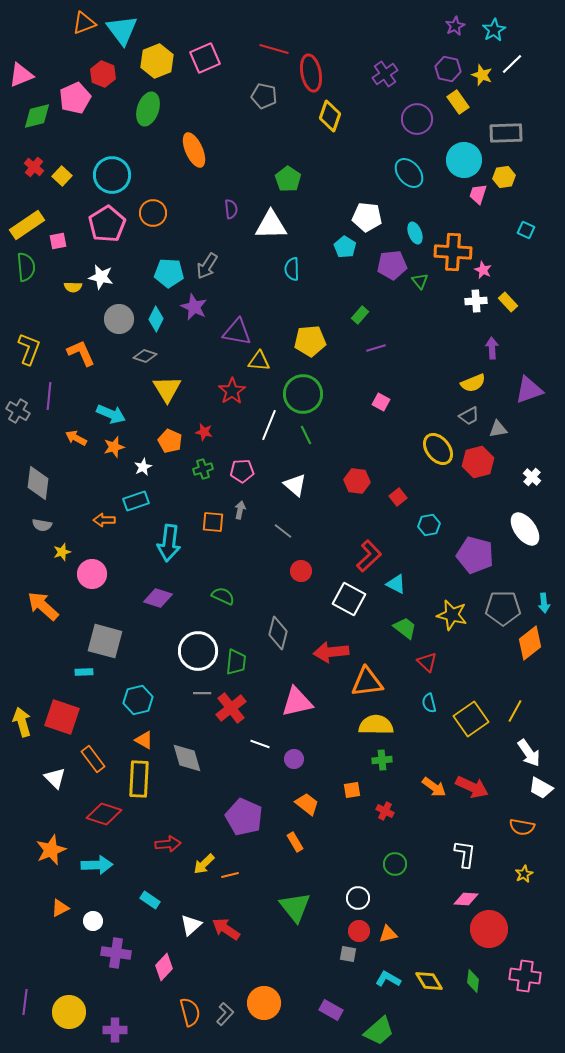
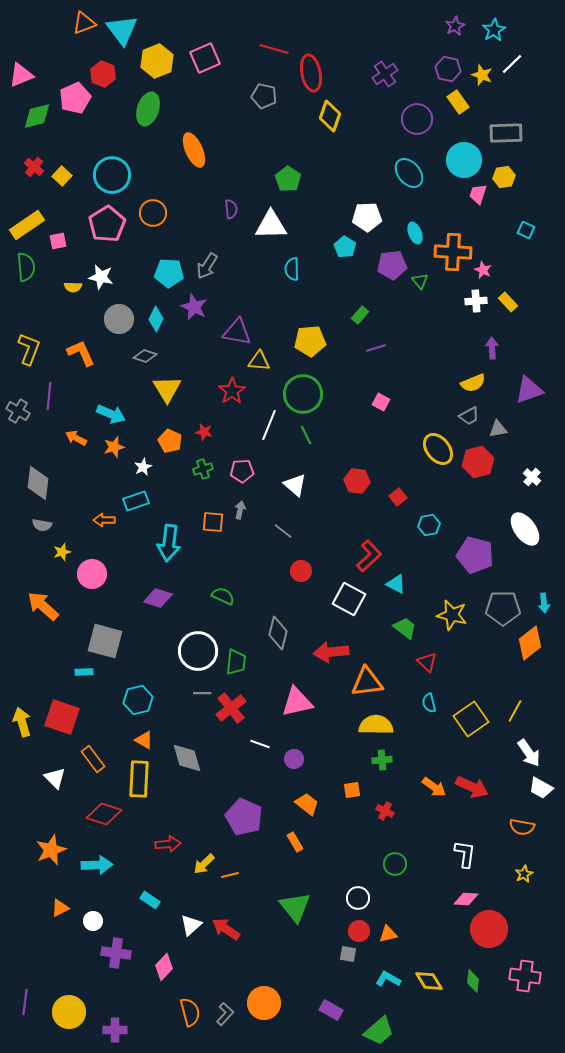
white pentagon at (367, 217): rotated 8 degrees counterclockwise
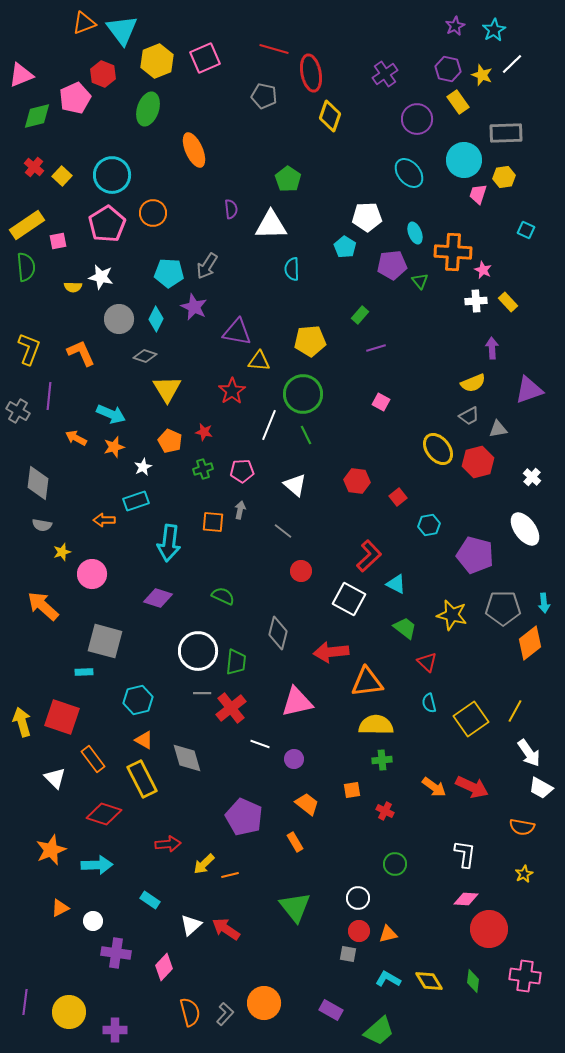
yellow rectangle at (139, 779): moved 3 px right; rotated 30 degrees counterclockwise
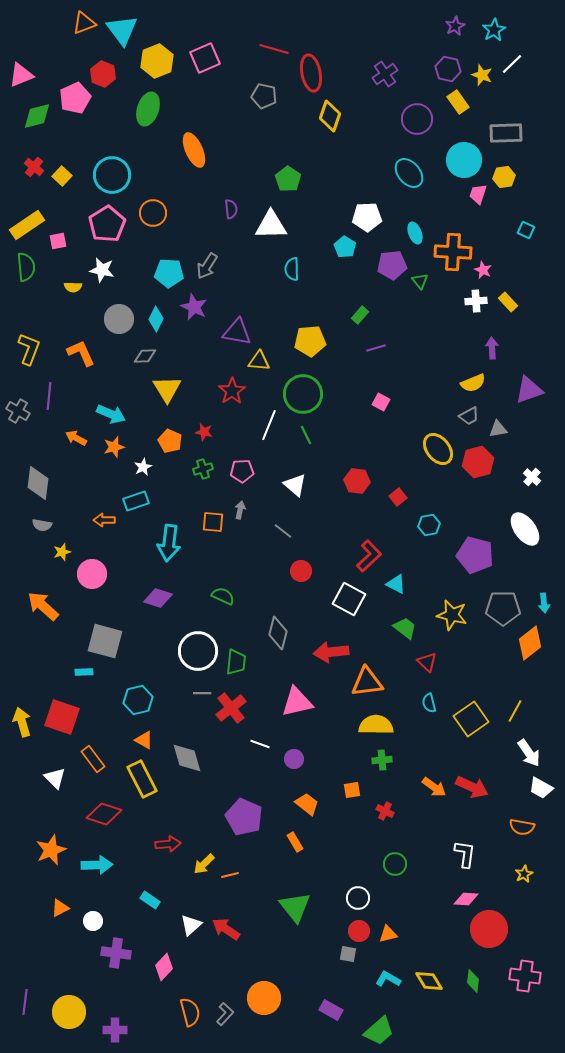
white star at (101, 277): moved 1 px right, 7 px up
gray diamond at (145, 356): rotated 20 degrees counterclockwise
orange circle at (264, 1003): moved 5 px up
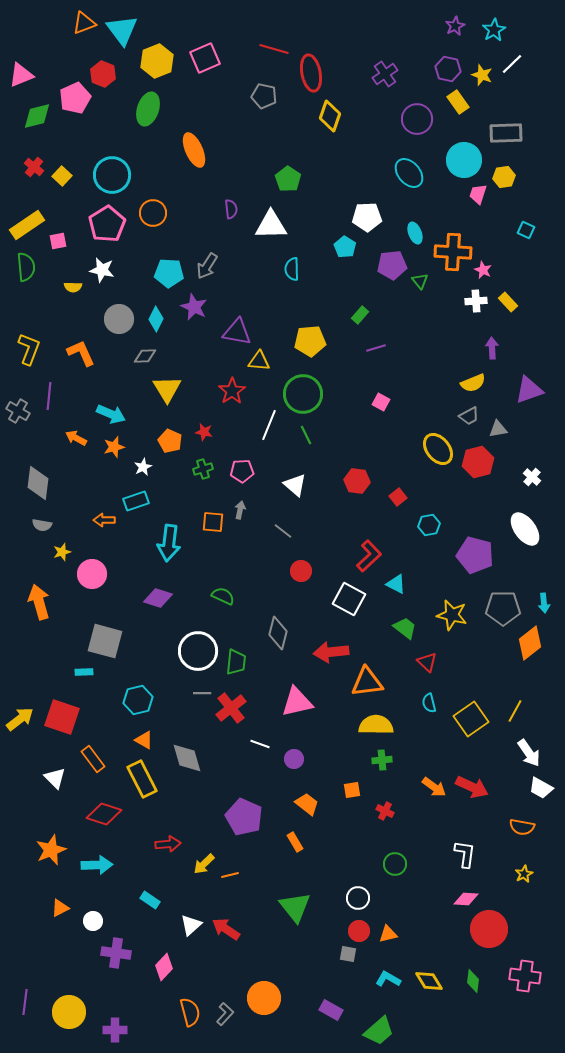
orange arrow at (43, 606): moved 4 px left, 4 px up; rotated 32 degrees clockwise
yellow arrow at (22, 722): moved 2 px left, 3 px up; rotated 68 degrees clockwise
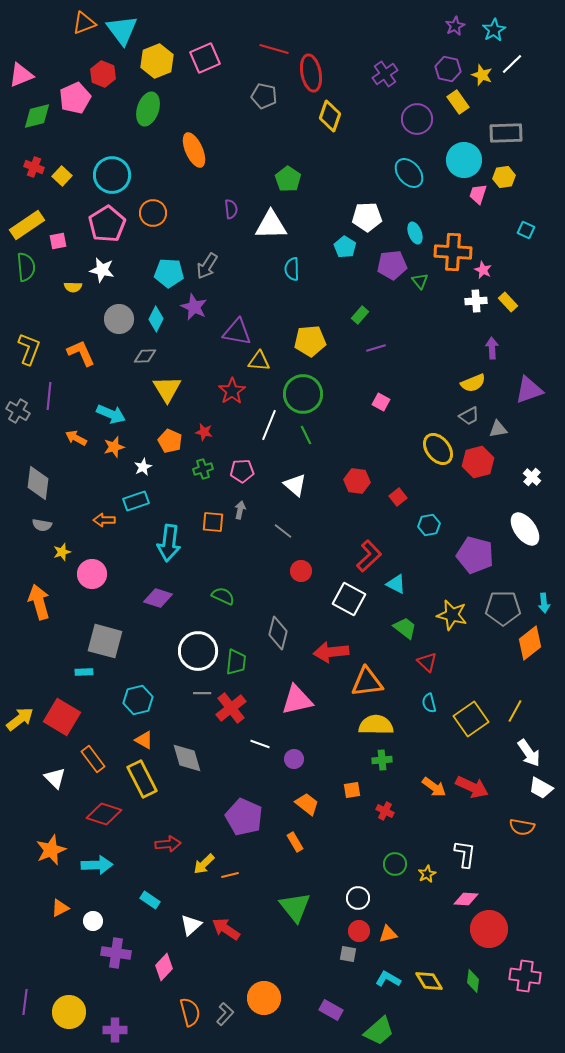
red cross at (34, 167): rotated 18 degrees counterclockwise
pink triangle at (297, 702): moved 2 px up
red square at (62, 717): rotated 12 degrees clockwise
yellow star at (524, 874): moved 97 px left
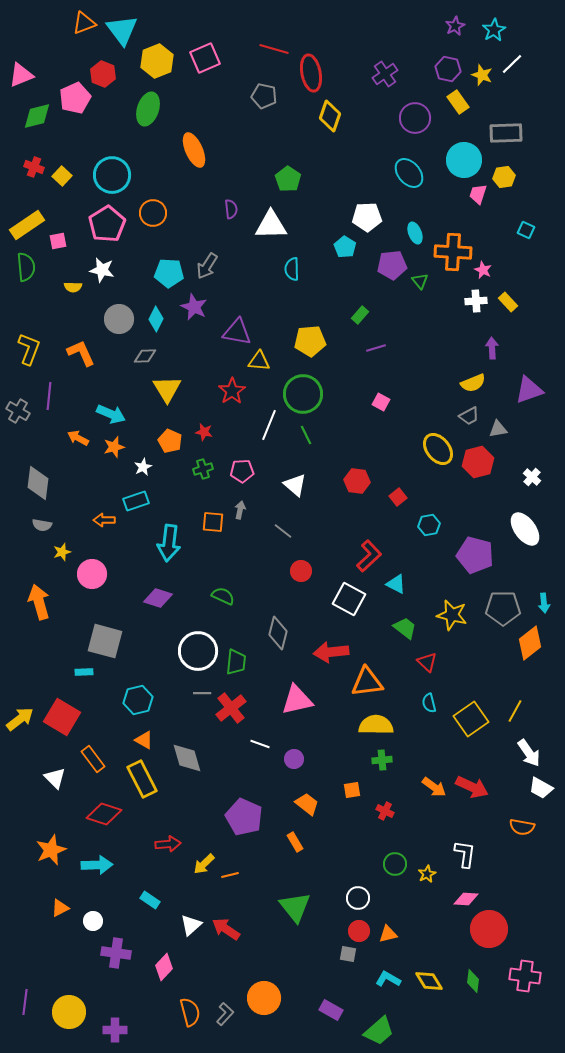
purple circle at (417, 119): moved 2 px left, 1 px up
orange arrow at (76, 438): moved 2 px right
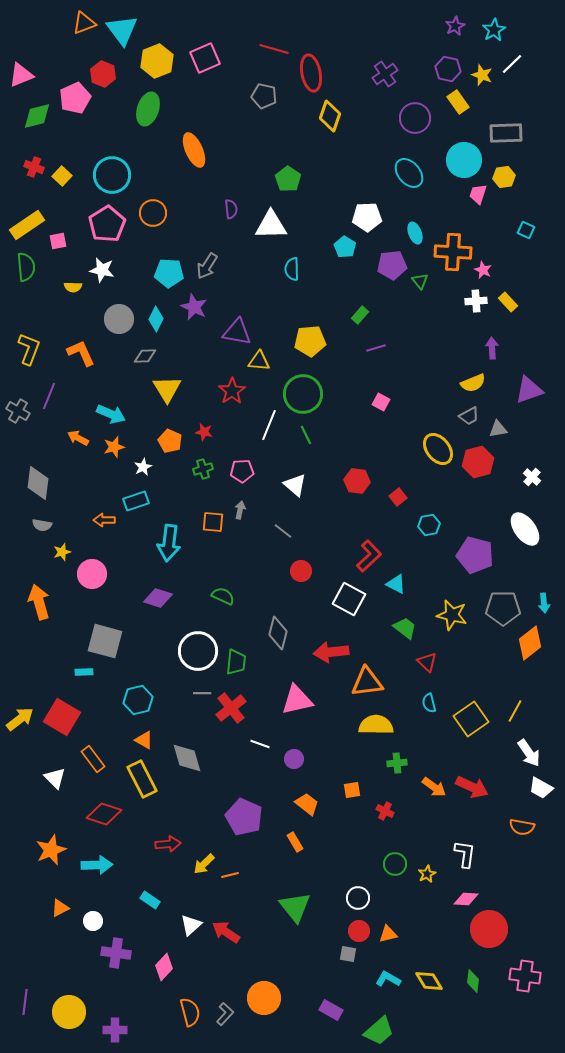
purple line at (49, 396): rotated 16 degrees clockwise
green cross at (382, 760): moved 15 px right, 3 px down
red arrow at (226, 929): moved 3 px down
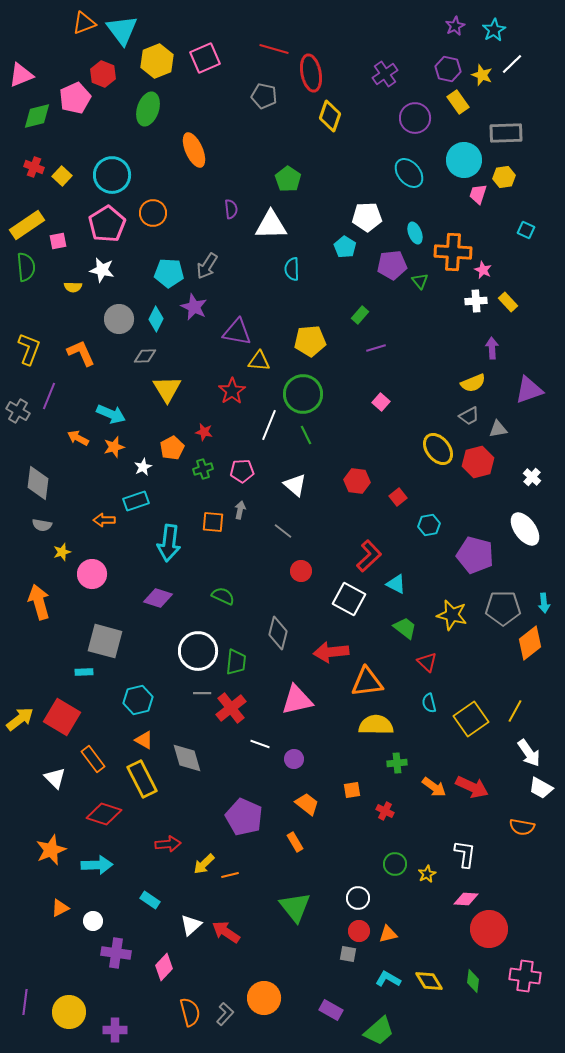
pink square at (381, 402): rotated 12 degrees clockwise
orange pentagon at (170, 441): moved 2 px right, 7 px down; rotated 20 degrees clockwise
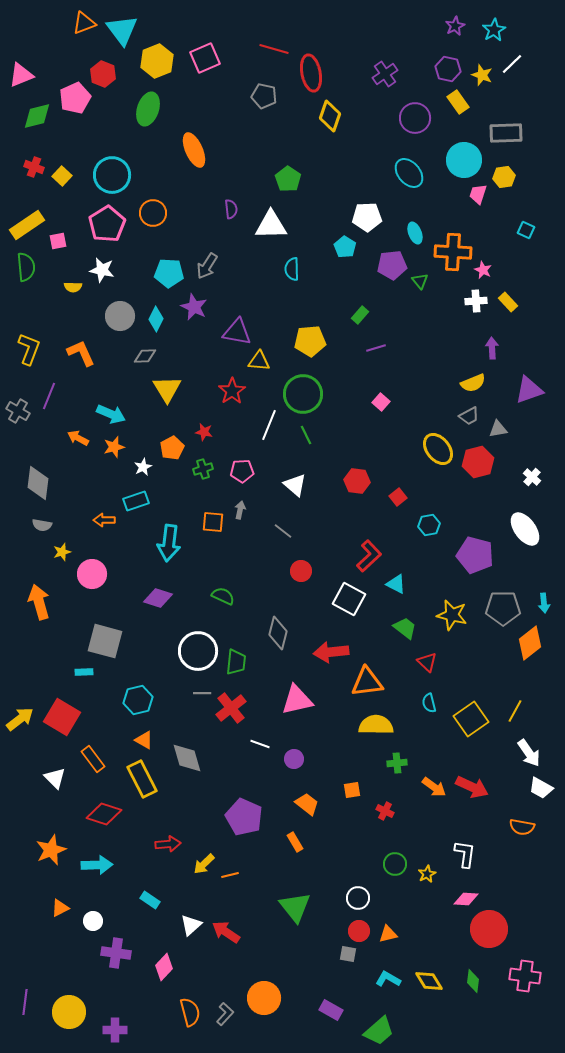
gray circle at (119, 319): moved 1 px right, 3 px up
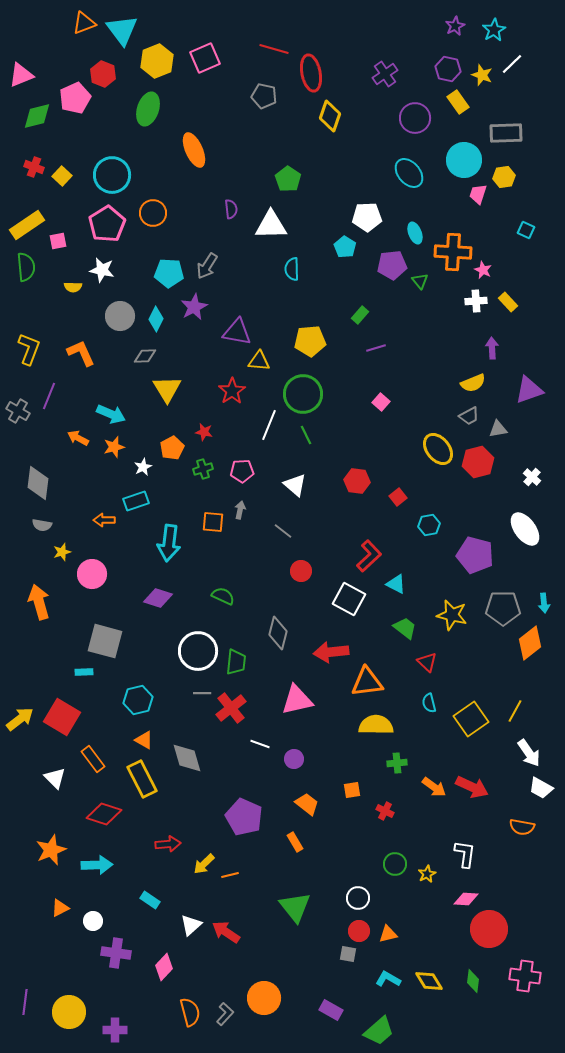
purple star at (194, 307): rotated 20 degrees clockwise
